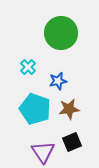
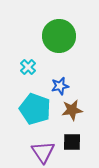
green circle: moved 2 px left, 3 px down
blue star: moved 2 px right, 5 px down
brown star: moved 3 px right, 1 px down
black square: rotated 24 degrees clockwise
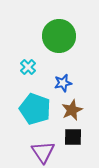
blue star: moved 3 px right, 3 px up
brown star: rotated 15 degrees counterclockwise
black square: moved 1 px right, 5 px up
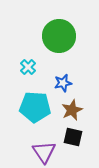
cyan pentagon: moved 2 px up; rotated 16 degrees counterclockwise
black square: rotated 12 degrees clockwise
purple triangle: moved 1 px right
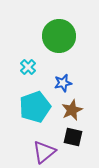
cyan pentagon: rotated 24 degrees counterclockwise
purple triangle: rotated 25 degrees clockwise
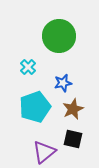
brown star: moved 1 px right, 1 px up
black square: moved 2 px down
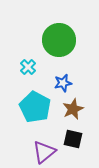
green circle: moved 4 px down
cyan pentagon: rotated 24 degrees counterclockwise
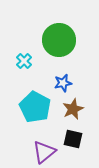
cyan cross: moved 4 px left, 6 px up
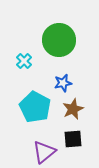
black square: rotated 18 degrees counterclockwise
